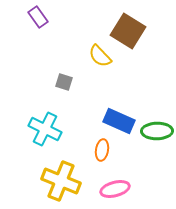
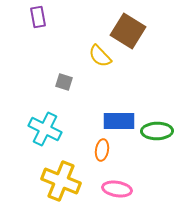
purple rectangle: rotated 25 degrees clockwise
blue rectangle: rotated 24 degrees counterclockwise
pink ellipse: moved 2 px right; rotated 24 degrees clockwise
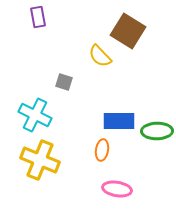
cyan cross: moved 10 px left, 14 px up
yellow cross: moved 21 px left, 21 px up
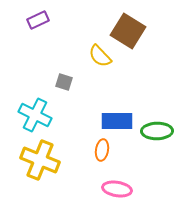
purple rectangle: moved 3 px down; rotated 75 degrees clockwise
blue rectangle: moved 2 px left
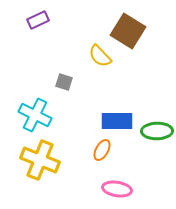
orange ellipse: rotated 20 degrees clockwise
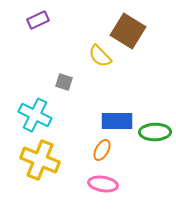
green ellipse: moved 2 px left, 1 px down
pink ellipse: moved 14 px left, 5 px up
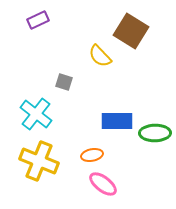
brown square: moved 3 px right
cyan cross: moved 1 px right, 1 px up; rotated 12 degrees clockwise
green ellipse: moved 1 px down
orange ellipse: moved 10 px left, 5 px down; rotated 50 degrees clockwise
yellow cross: moved 1 px left, 1 px down
pink ellipse: rotated 28 degrees clockwise
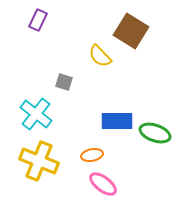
purple rectangle: rotated 40 degrees counterclockwise
green ellipse: rotated 20 degrees clockwise
